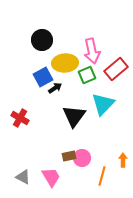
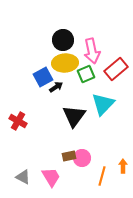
black circle: moved 21 px right
green square: moved 1 px left, 1 px up
black arrow: moved 1 px right, 1 px up
red cross: moved 2 px left, 3 px down
orange arrow: moved 6 px down
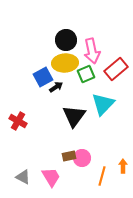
black circle: moved 3 px right
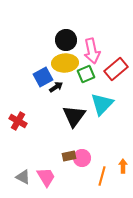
cyan triangle: moved 1 px left
pink trapezoid: moved 5 px left
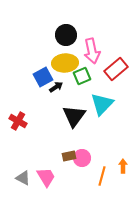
black circle: moved 5 px up
green square: moved 4 px left, 2 px down
gray triangle: moved 1 px down
